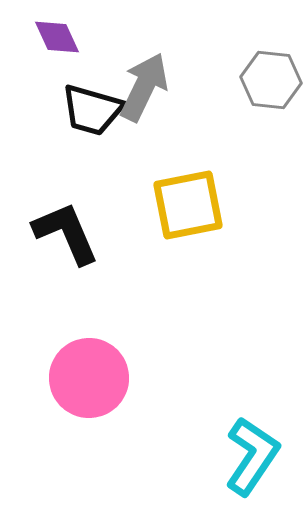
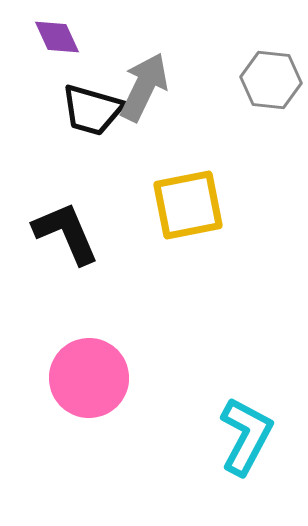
cyan L-shape: moved 6 px left, 20 px up; rotated 6 degrees counterclockwise
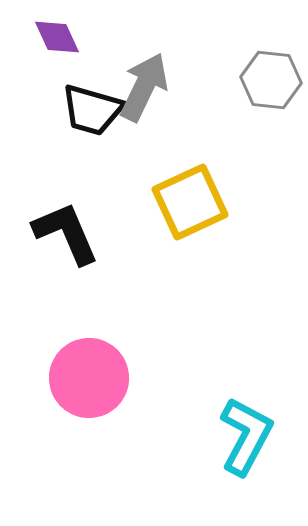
yellow square: moved 2 px right, 3 px up; rotated 14 degrees counterclockwise
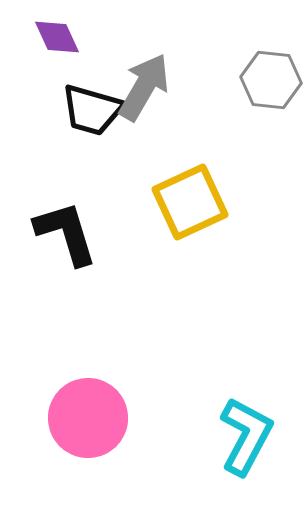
gray arrow: rotated 4 degrees clockwise
black L-shape: rotated 6 degrees clockwise
pink circle: moved 1 px left, 40 px down
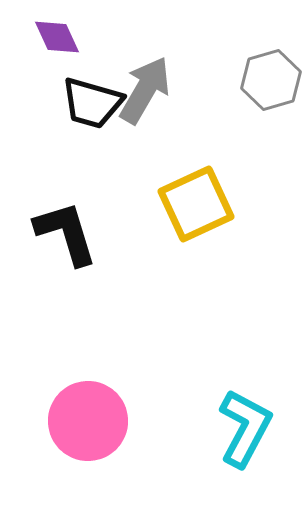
gray hexagon: rotated 22 degrees counterclockwise
gray arrow: moved 1 px right, 3 px down
black trapezoid: moved 7 px up
yellow square: moved 6 px right, 2 px down
pink circle: moved 3 px down
cyan L-shape: moved 1 px left, 8 px up
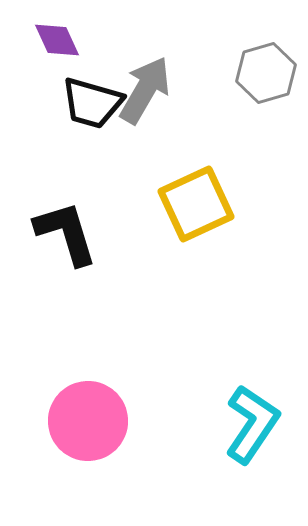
purple diamond: moved 3 px down
gray hexagon: moved 5 px left, 7 px up
cyan L-shape: moved 7 px right, 4 px up; rotated 6 degrees clockwise
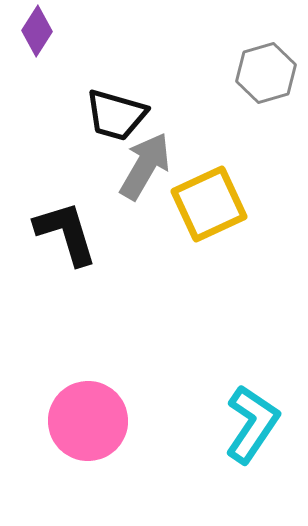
purple diamond: moved 20 px left, 9 px up; rotated 57 degrees clockwise
gray arrow: moved 76 px down
black trapezoid: moved 24 px right, 12 px down
yellow square: moved 13 px right
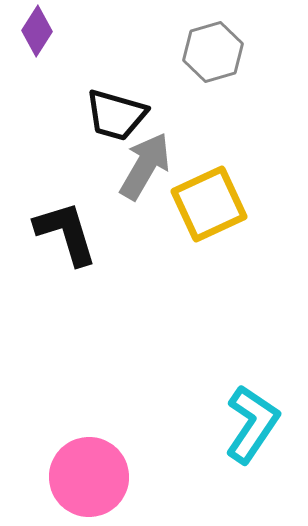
gray hexagon: moved 53 px left, 21 px up
pink circle: moved 1 px right, 56 px down
